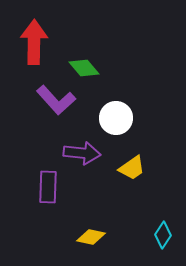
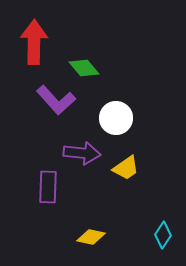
yellow trapezoid: moved 6 px left
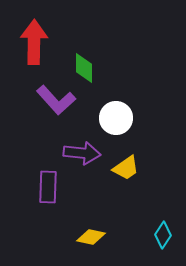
green diamond: rotated 40 degrees clockwise
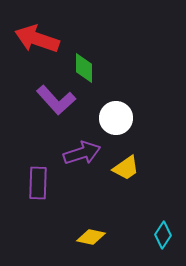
red arrow: moved 3 px right, 3 px up; rotated 72 degrees counterclockwise
purple arrow: rotated 24 degrees counterclockwise
purple rectangle: moved 10 px left, 4 px up
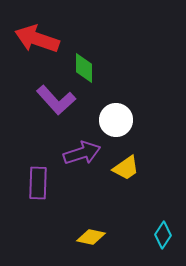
white circle: moved 2 px down
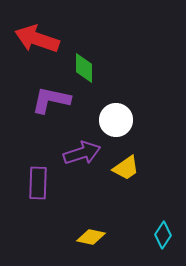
purple L-shape: moved 5 px left; rotated 144 degrees clockwise
